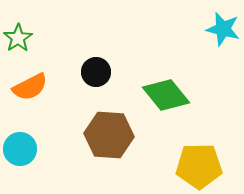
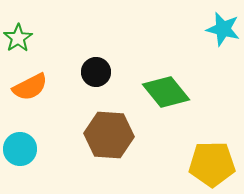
green diamond: moved 3 px up
yellow pentagon: moved 13 px right, 2 px up
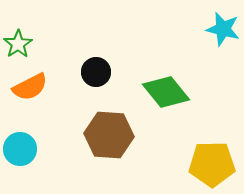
green star: moved 6 px down
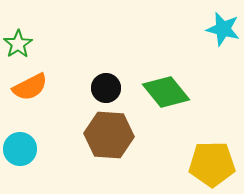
black circle: moved 10 px right, 16 px down
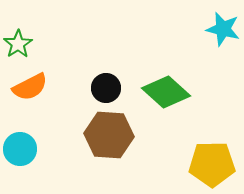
green diamond: rotated 9 degrees counterclockwise
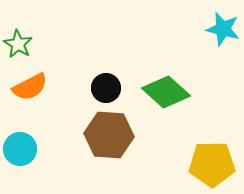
green star: rotated 8 degrees counterclockwise
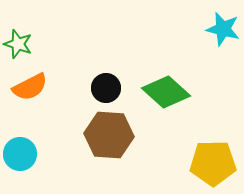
green star: rotated 12 degrees counterclockwise
cyan circle: moved 5 px down
yellow pentagon: moved 1 px right, 1 px up
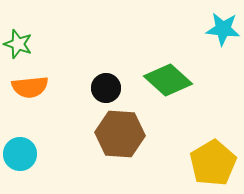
cyan star: rotated 8 degrees counterclockwise
orange semicircle: rotated 21 degrees clockwise
green diamond: moved 2 px right, 12 px up
brown hexagon: moved 11 px right, 1 px up
yellow pentagon: rotated 30 degrees counterclockwise
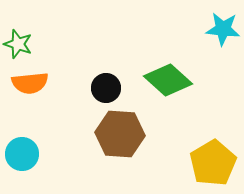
orange semicircle: moved 4 px up
cyan circle: moved 2 px right
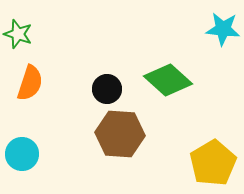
green star: moved 10 px up
orange semicircle: rotated 66 degrees counterclockwise
black circle: moved 1 px right, 1 px down
